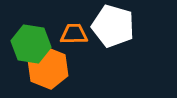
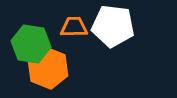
white pentagon: rotated 9 degrees counterclockwise
orange trapezoid: moved 7 px up
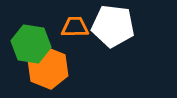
orange trapezoid: moved 1 px right
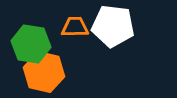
orange hexagon: moved 4 px left, 4 px down; rotated 9 degrees counterclockwise
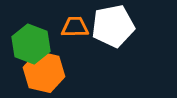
white pentagon: rotated 18 degrees counterclockwise
green hexagon: rotated 12 degrees clockwise
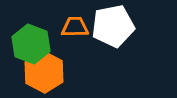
orange hexagon: rotated 15 degrees clockwise
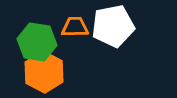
green hexagon: moved 6 px right, 2 px up; rotated 12 degrees counterclockwise
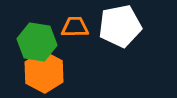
white pentagon: moved 7 px right
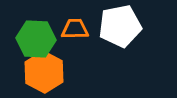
orange trapezoid: moved 2 px down
green hexagon: moved 1 px left, 3 px up; rotated 6 degrees counterclockwise
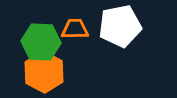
green hexagon: moved 5 px right, 3 px down
